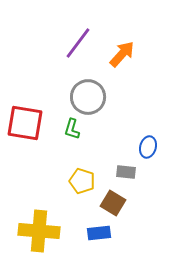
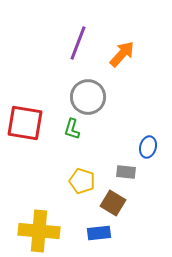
purple line: rotated 16 degrees counterclockwise
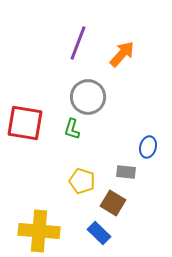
blue rectangle: rotated 50 degrees clockwise
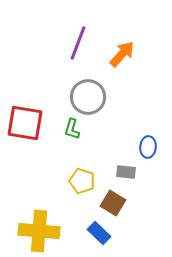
blue ellipse: rotated 10 degrees counterclockwise
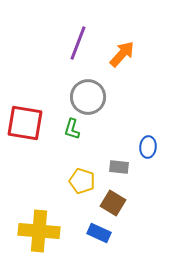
gray rectangle: moved 7 px left, 5 px up
blue rectangle: rotated 20 degrees counterclockwise
